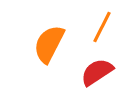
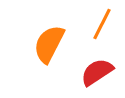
orange line: moved 3 px up
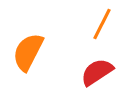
orange semicircle: moved 21 px left, 8 px down
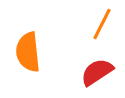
orange semicircle: rotated 33 degrees counterclockwise
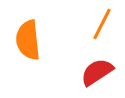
orange semicircle: moved 12 px up
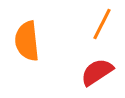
orange semicircle: moved 1 px left, 1 px down
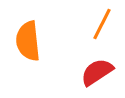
orange semicircle: moved 1 px right
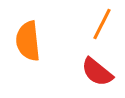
red semicircle: rotated 108 degrees counterclockwise
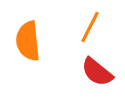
orange line: moved 12 px left, 3 px down
